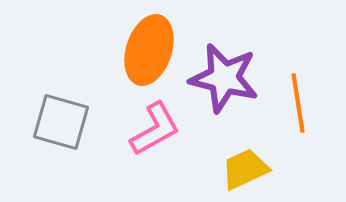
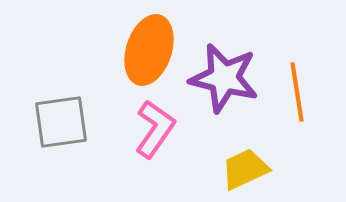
orange line: moved 1 px left, 11 px up
gray square: rotated 24 degrees counterclockwise
pink L-shape: rotated 26 degrees counterclockwise
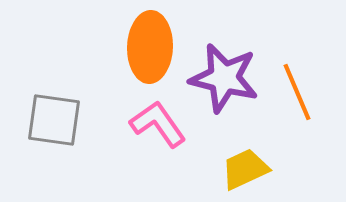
orange ellipse: moved 1 px right, 3 px up; rotated 16 degrees counterclockwise
orange line: rotated 14 degrees counterclockwise
gray square: moved 7 px left, 2 px up; rotated 16 degrees clockwise
pink L-shape: moved 3 px right, 5 px up; rotated 70 degrees counterclockwise
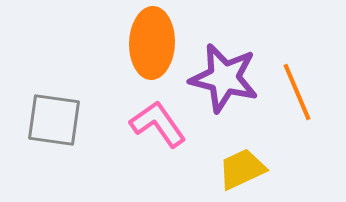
orange ellipse: moved 2 px right, 4 px up
yellow trapezoid: moved 3 px left
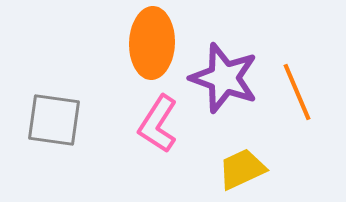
purple star: rotated 6 degrees clockwise
pink L-shape: rotated 112 degrees counterclockwise
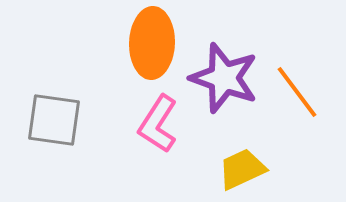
orange line: rotated 14 degrees counterclockwise
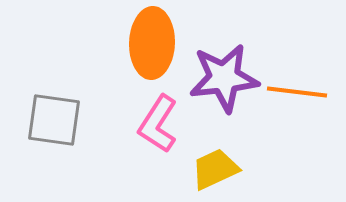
purple star: rotated 26 degrees counterclockwise
orange line: rotated 46 degrees counterclockwise
yellow trapezoid: moved 27 px left
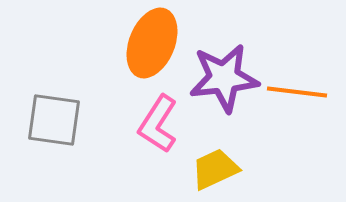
orange ellipse: rotated 20 degrees clockwise
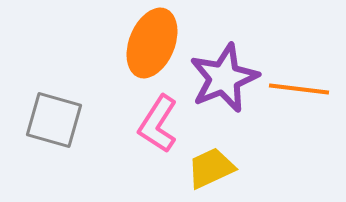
purple star: rotated 16 degrees counterclockwise
orange line: moved 2 px right, 3 px up
gray square: rotated 8 degrees clockwise
yellow trapezoid: moved 4 px left, 1 px up
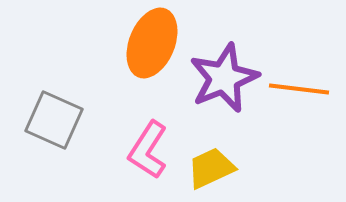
gray square: rotated 8 degrees clockwise
pink L-shape: moved 10 px left, 26 px down
